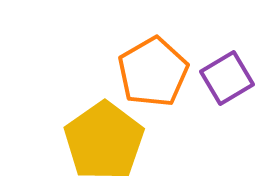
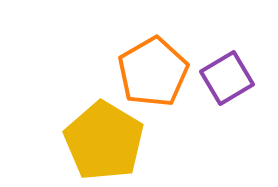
yellow pentagon: rotated 6 degrees counterclockwise
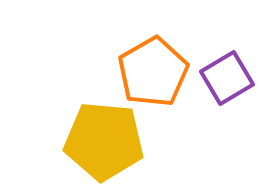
yellow pentagon: rotated 26 degrees counterclockwise
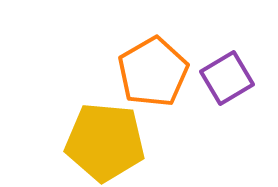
yellow pentagon: moved 1 px right, 1 px down
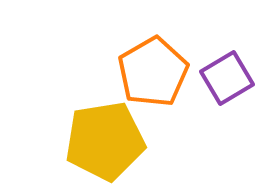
yellow pentagon: moved 1 px up; rotated 14 degrees counterclockwise
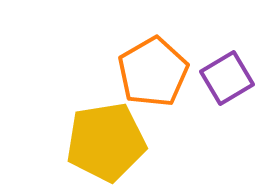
yellow pentagon: moved 1 px right, 1 px down
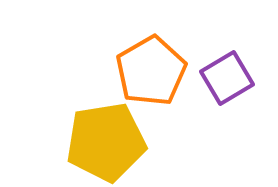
orange pentagon: moved 2 px left, 1 px up
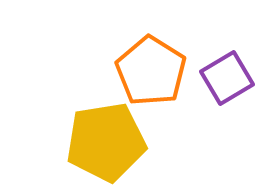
orange pentagon: rotated 10 degrees counterclockwise
